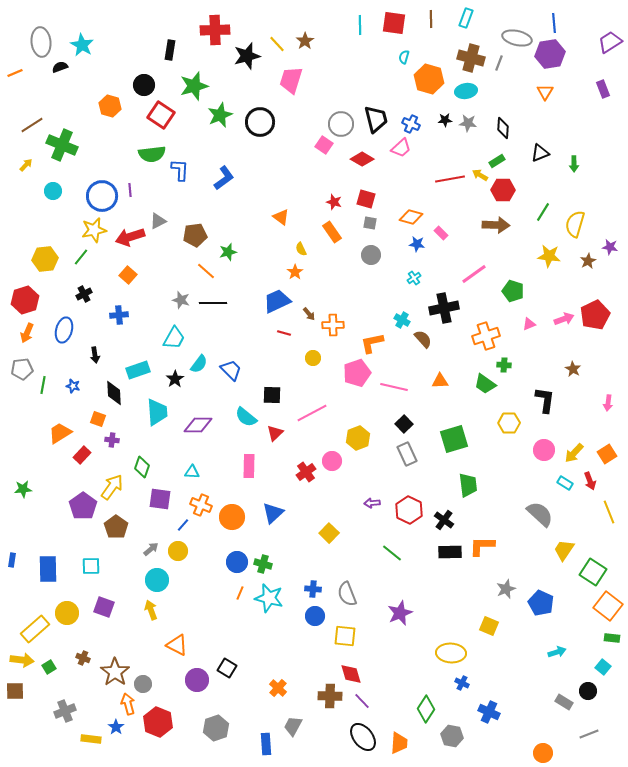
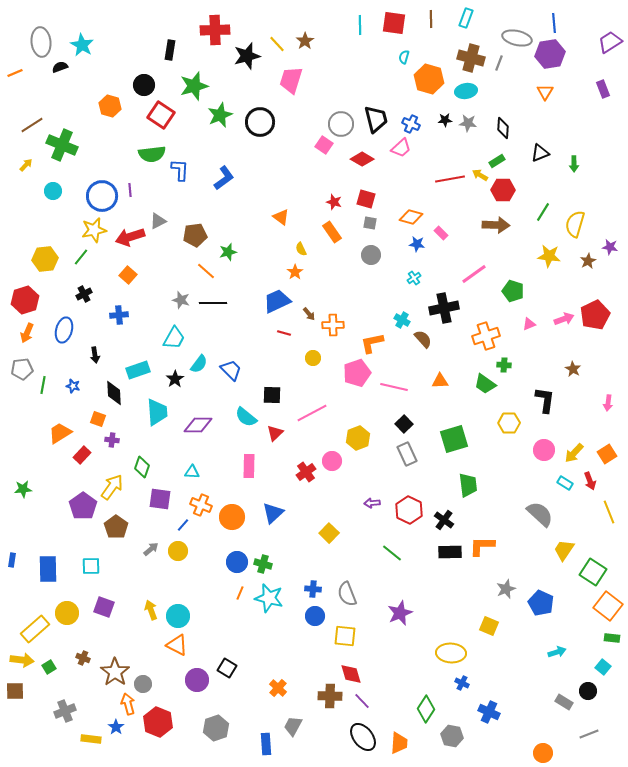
cyan circle at (157, 580): moved 21 px right, 36 px down
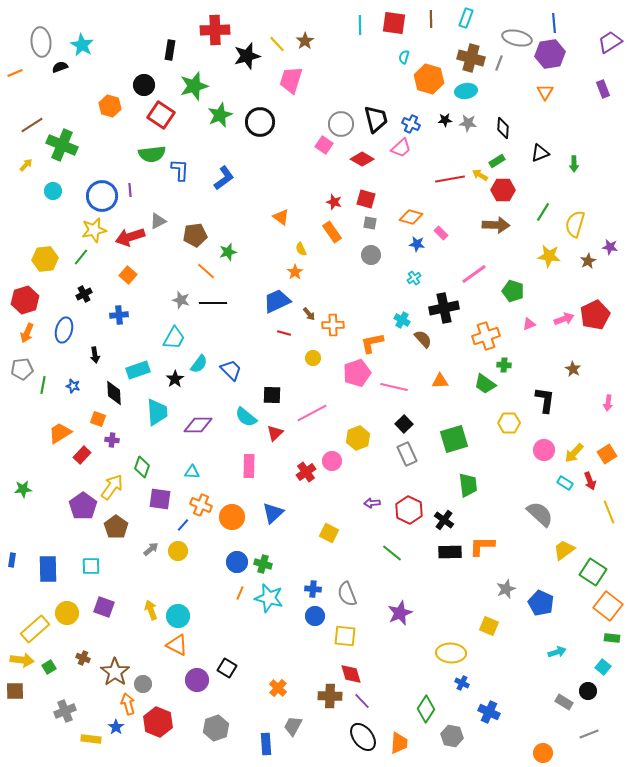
yellow square at (329, 533): rotated 18 degrees counterclockwise
yellow trapezoid at (564, 550): rotated 20 degrees clockwise
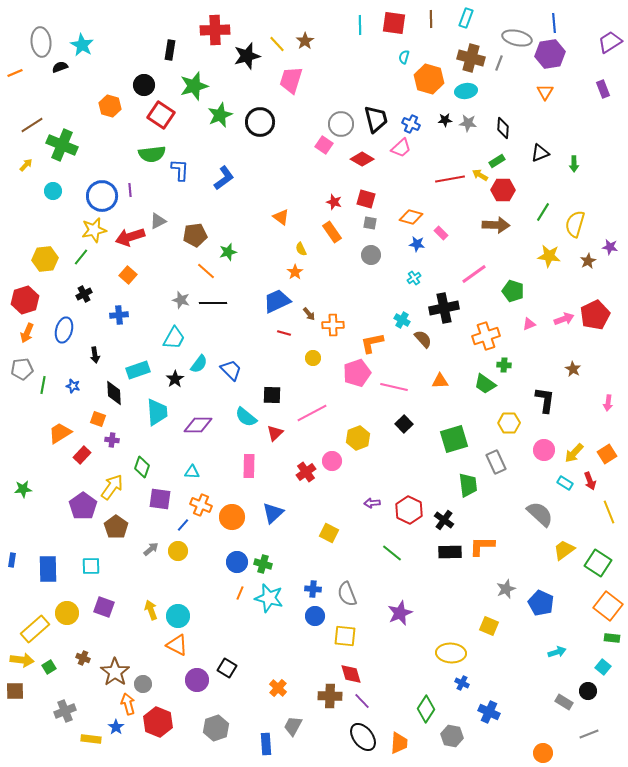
gray rectangle at (407, 454): moved 89 px right, 8 px down
green square at (593, 572): moved 5 px right, 9 px up
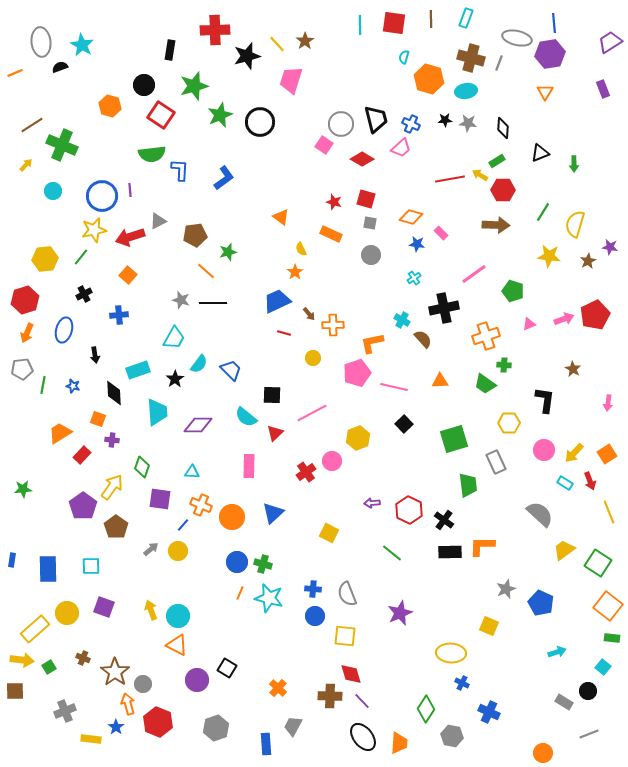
orange rectangle at (332, 232): moved 1 px left, 2 px down; rotated 30 degrees counterclockwise
